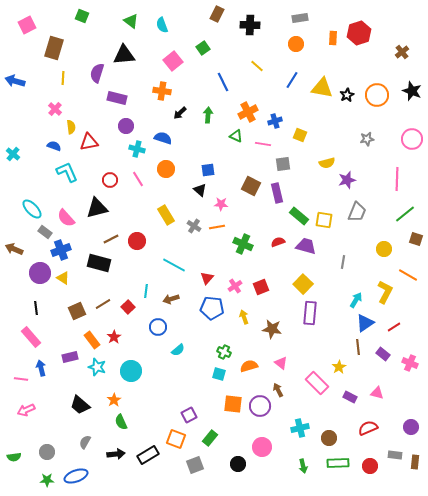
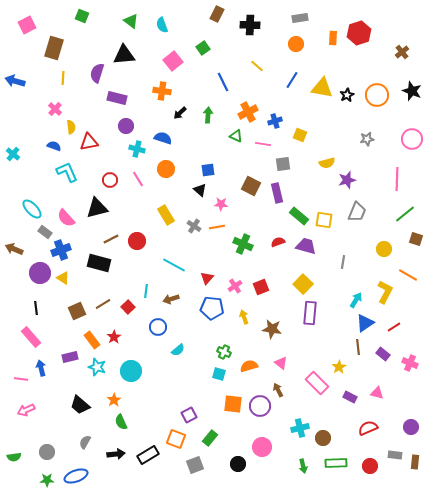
brown circle at (329, 438): moved 6 px left
green rectangle at (338, 463): moved 2 px left
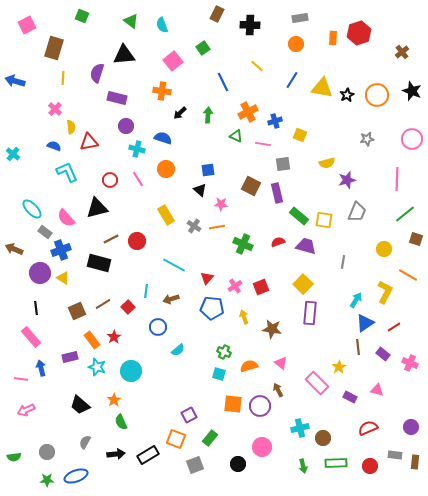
pink triangle at (377, 393): moved 3 px up
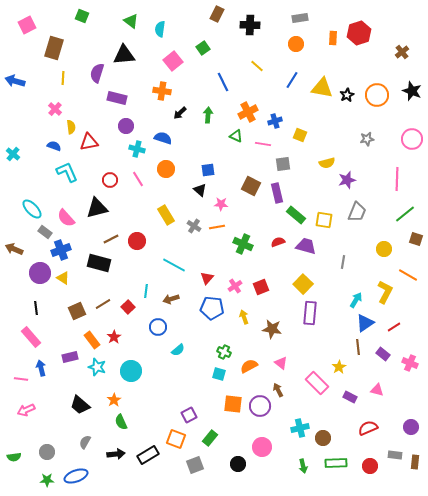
cyan semicircle at (162, 25): moved 2 px left, 4 px down; rotated 28 degrees clockwise
green rectangle at (299, 216): moved 3 px left, 1 px up
orange semicircle at (249, 366): rotated 12 degrees counterclockwise
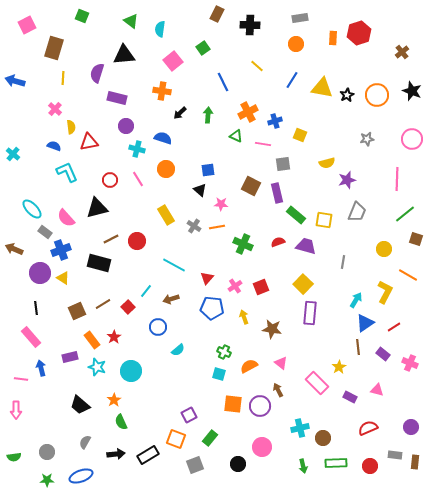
cyan line at (146, 291): rotated 32 degrees clockwise
pink arrow at (26, 410): moved 10 px left; rotated 66 degrees counterclockwise
blue ellipse at (76, 476): moved 5 px right
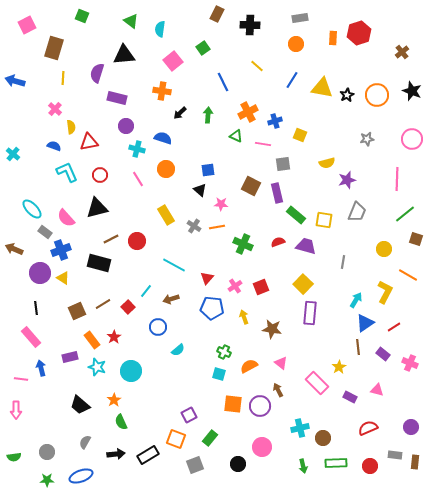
red circle at (110, 180): moved 10 px left, 5 px up
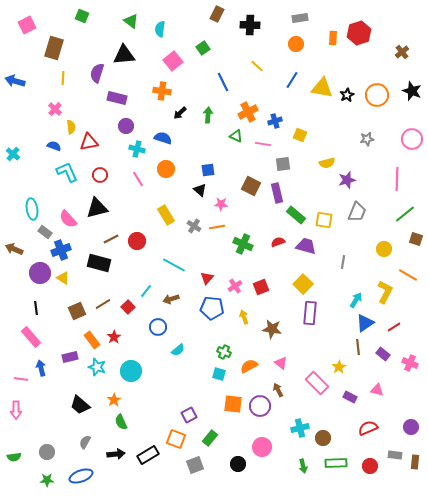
cyan ellipse at (32, 209): rotated 35 degrees clockwise
pink semicircle at (66, 218): moved 2 px right, 1 px down
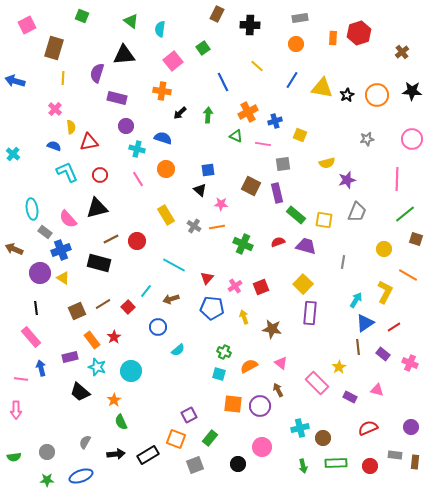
black star at (412, 91): rotated 18 degrees counterclockwise
black trapezoid at (80, 405): moved 13 px up
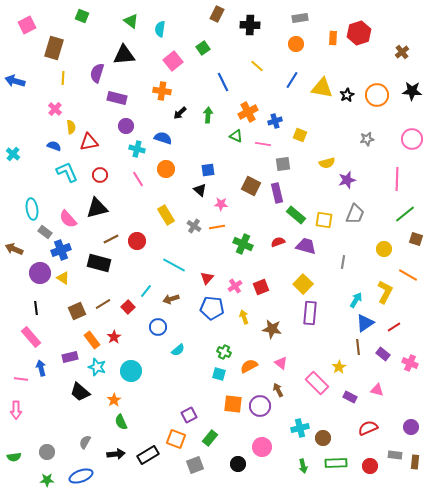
gray trapezoid at (357, 212): moved 2 px left, 2 px down
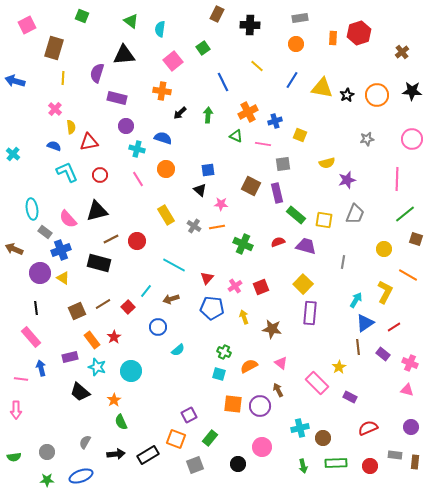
black triangle at (97, 208): moved 3 px down
pink triangle at (377, 390): moved 30 px right
